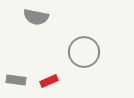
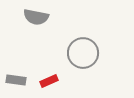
gray circle: moved 1 px left, 1 px down
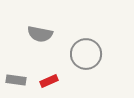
gray semicircle: moved 4 px right, 17 px down
gray circle: moved 3 px right, 1 px down
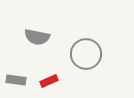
gray semicircle: moved 3 px left, 3 px down
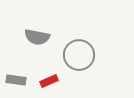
gray circle: moved 7 px left, 1 px down
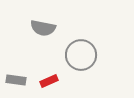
gray semicircle: moved 6 px right, 9 px up
gray circle: moved 2 px right
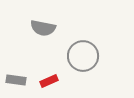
gray circle: moved 2 px right, 1 px down
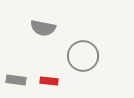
red rectangle: rotated 30 degrees clockwise
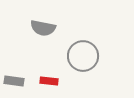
gray rectangle: moved 2 px left, 1 px down
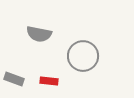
gray semicircle: moved 4 px left, 6 px down
gray rectangle: moved 2 px up; rotated 12 degrees clockwise
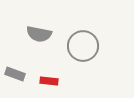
gray circle: moved 10 px up
gray rectangle: moved 1 px right, 5 px up
